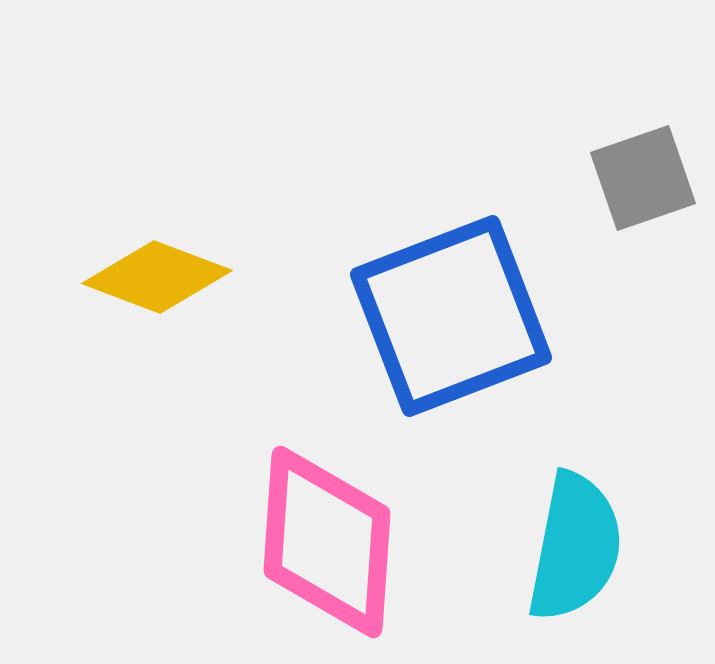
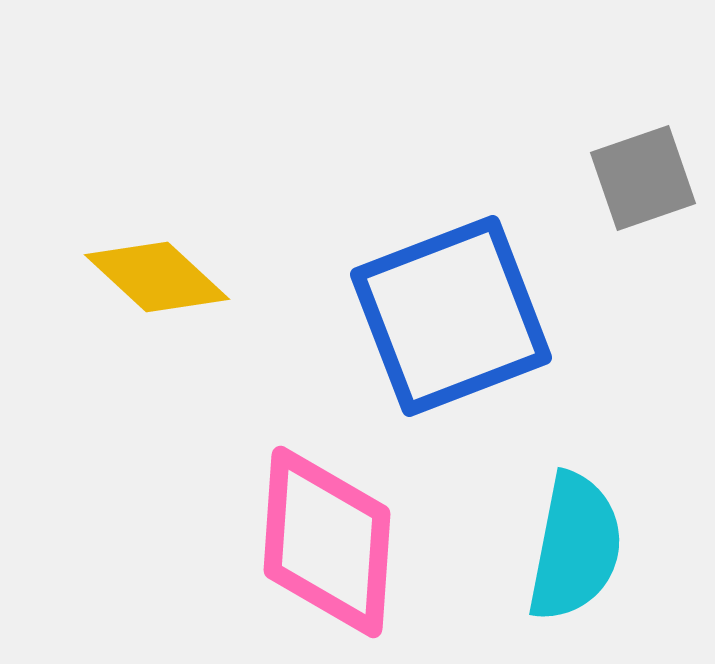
yellow diamond: rotated 22 degrees clockwise
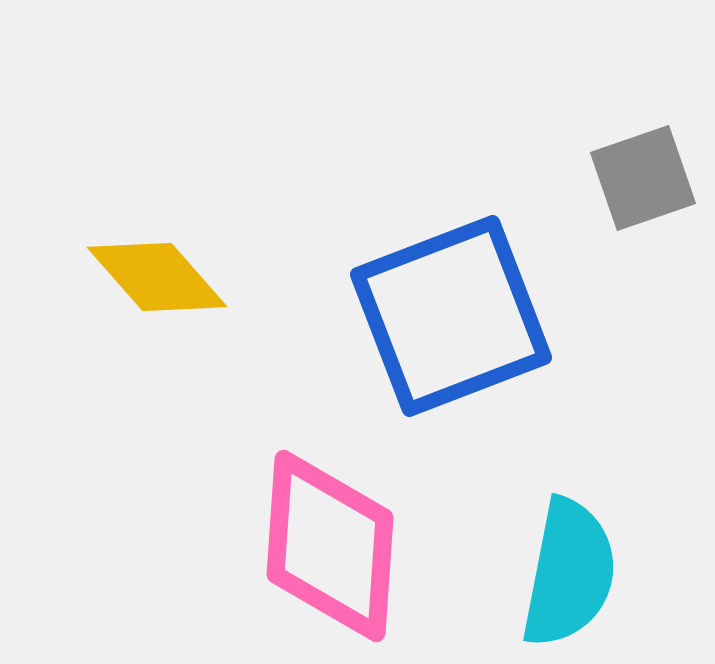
yellow diamond: rotated 6 degrees clockwise
pink diamond: moved 3 px right, 4 px down
cyan semicircle: moved 6 px left, 26 px down
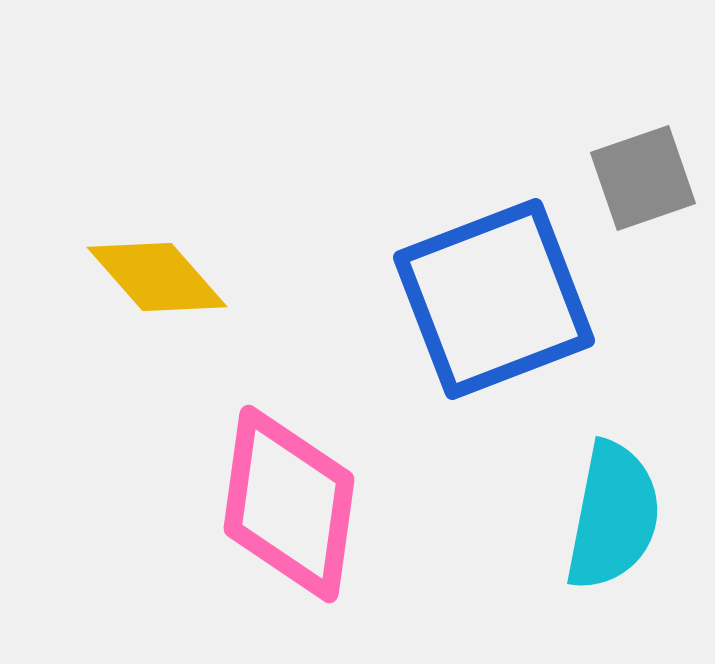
blue square: moved 43 px right, 17 px up
pink diamond: moved 41 px left, 42 px up; rotated 4 degrees clockwise
cyan semicircle: moved 44 px right, 57 px up
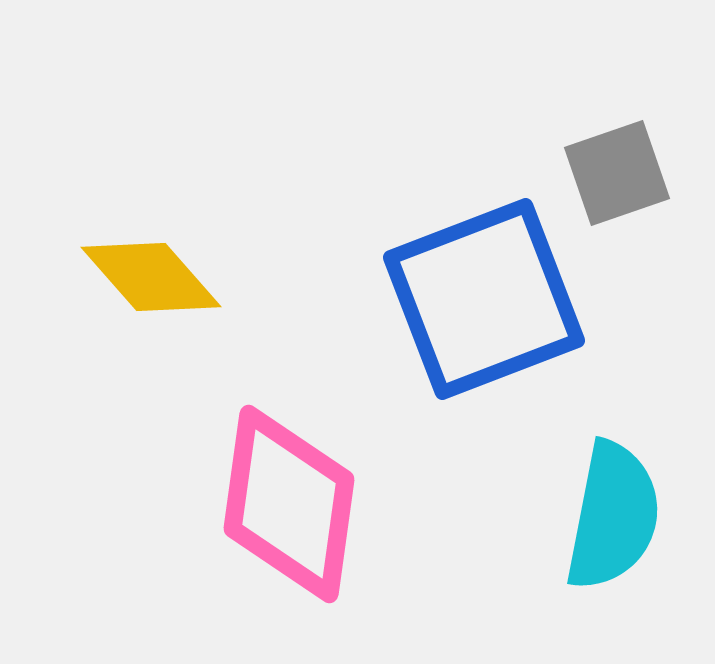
gray square: moved 26 px left, 5 px up
yellow diamond: moved 6 px left
blue square: moved 10 px left
